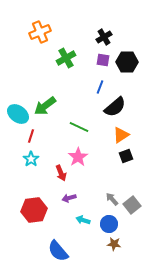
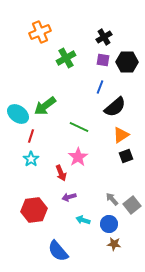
purple arrow: moved 1 px up
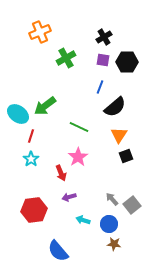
orange triangle: moved 2 px left; rotated 24 degrees counterclockwise
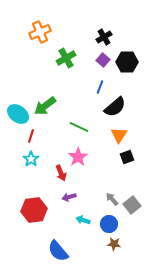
purple square: rotated 32 degrees clockwise
black square: moved 1 px right, 1 px down
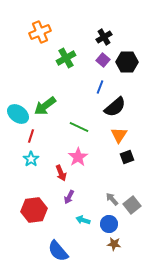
purple arrow: rotated 48 degrees counterclockwise
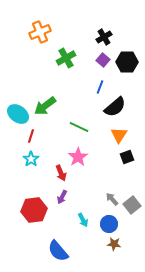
purple arrow: moved 7 px left
cyan arrow: rotated 136 degrees counterclockwise
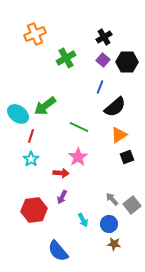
orange cross: moved 5 px left, 2 px down
orange triangle: rotated 24 degrees clockwise
red arrow: rotated 63 degrees counterclockwise
